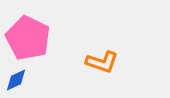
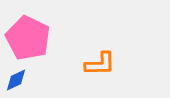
orange L-shape: moved 2 px left, 2 px down; rotated 20 degrees counterclockwise
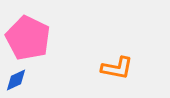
orange L-shape: moved 17 px right, 4 px down; rotated 12 degrees clockwise
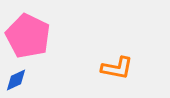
pink pentagon: moved 2 px up
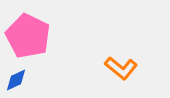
orange L-shape: moved 4 px right; rotated 28 degrees clockwise
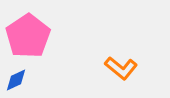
pink pentagon: rotated 12 degrees clockwise
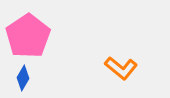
blue diamond: moved 7 px right, 2 px up; rotated 35 degrees counterclockwise
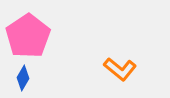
orange L-shape: moved 1 px left, 1 px down
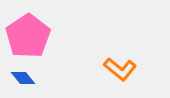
blue diamond: rotated 70 degrees counterclockwise
